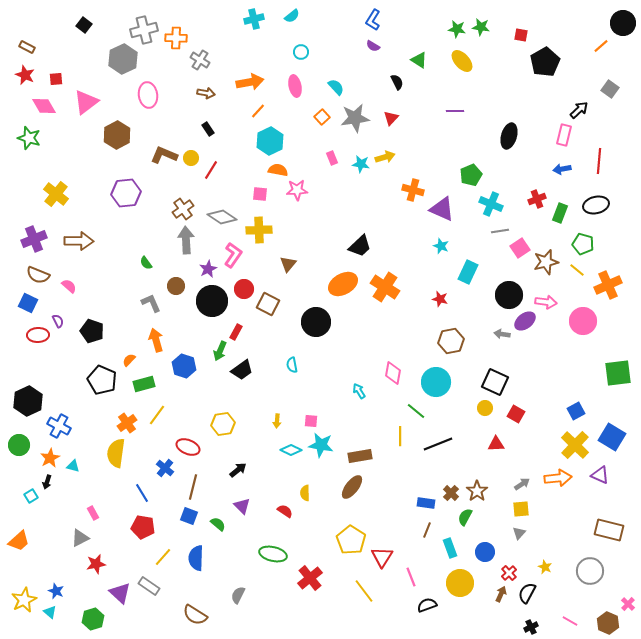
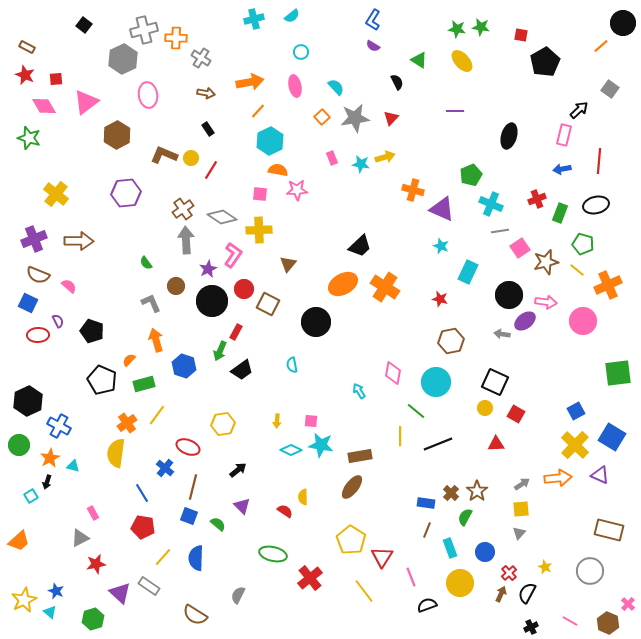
gray cross at (200, 60): moved 1 px right, 2 px up
yellow semicircle at (305, 493): moved 2 px left, 4 px down
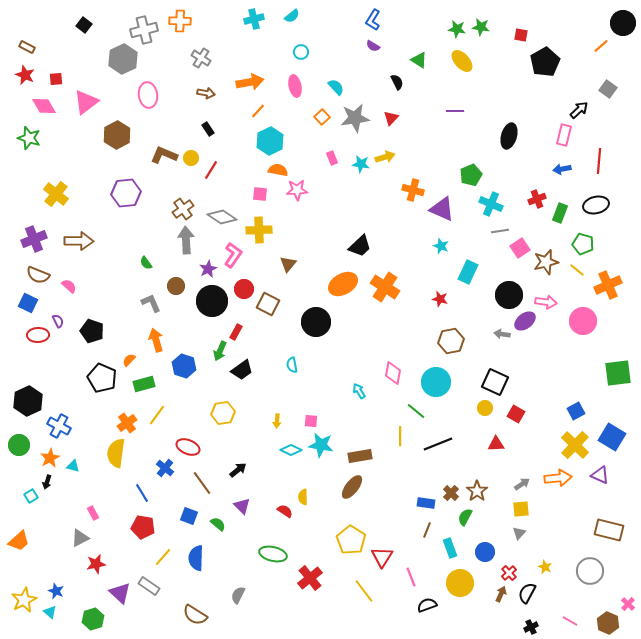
orange cross at (176, 38): moved 4 px right, 17 px up
gray square at (610, 89): moved 2 px left
black pentagon at (102, 380): moved 2 px up
yellow hexagon at (223, 424): moved 11 px up
brown line at (193, 487): moved 9 px right, 4 px up; rotated 50 degrees counterclockwise
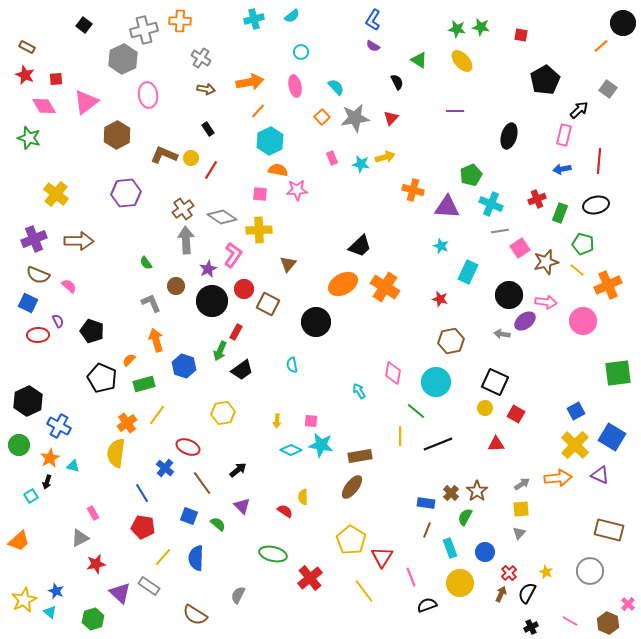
black pentagon at (545, 62): moved 18 px down
brown arrow at (206, 93): moved 4 px up
purple triangle at (442, 209): moved 5 px right, 2 px up; rotated 20 degrees counterclockwise
yellow star at (545, 567): moved 1 px right, 5 px down
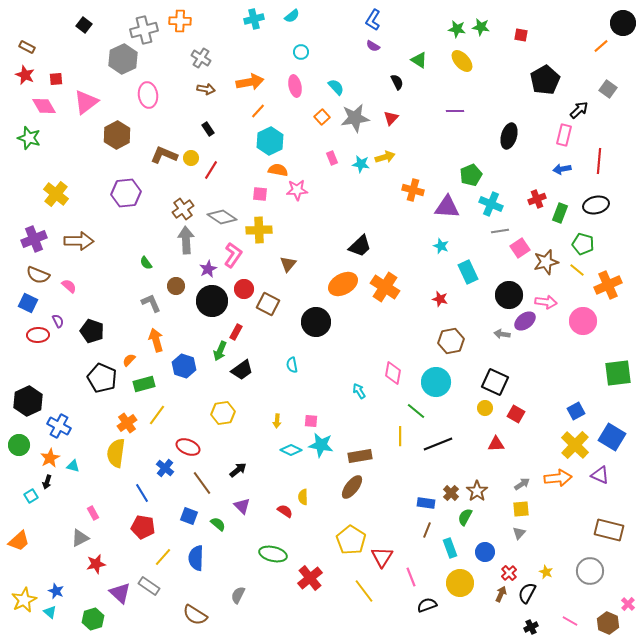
cyan rectangle at (468, 272): rotated 50 degrees counterclockwise
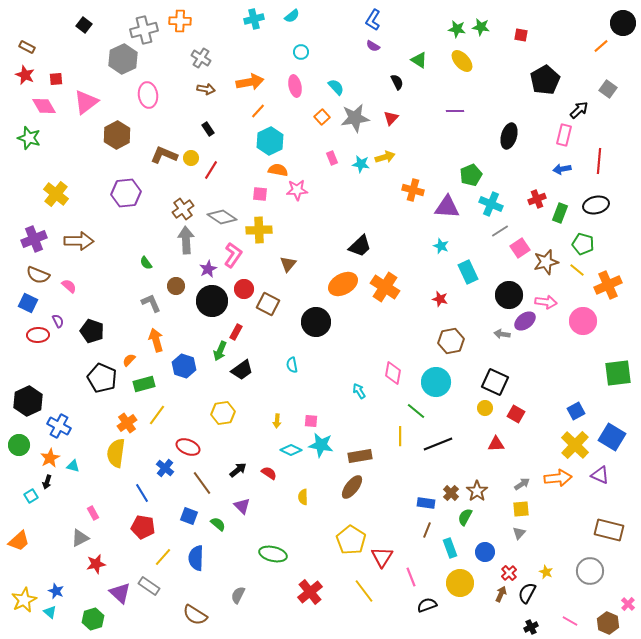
gray line at (500, 231): rotated 24 degrees counterclockwise
red semicircle at (285, 511): moved 16 px left, 38 px up
red cross at (310, 578): moved 14 px down
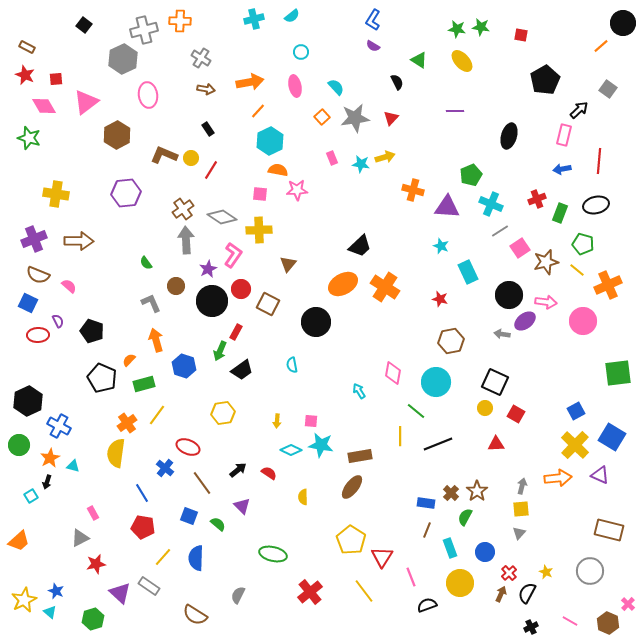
yellow cross at (56, 194): rotated 30 degrees counterclockwise
red circle at (244, 289): moved 3 px left
gray arrow at (522, 484): moved 2 px down; rotated 42 degrees counterclockwise
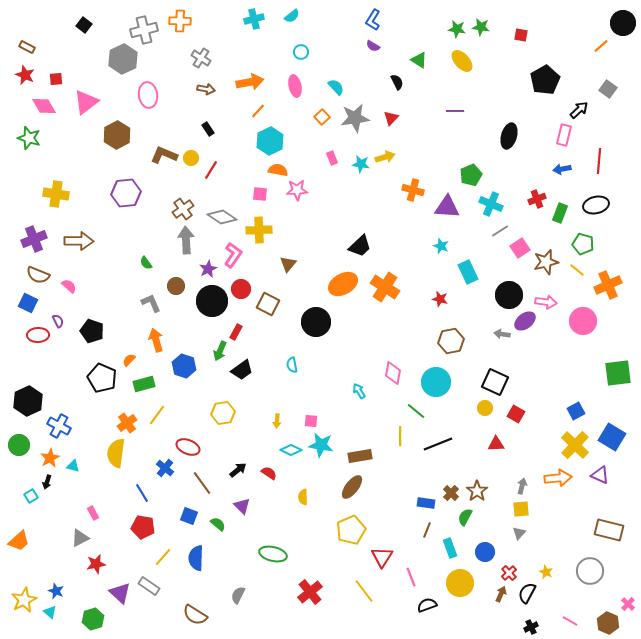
yellow pentagon at (351, 540): moved 10 px up; rotated 16 degrees clockwise
